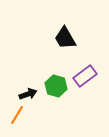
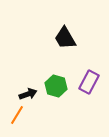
purple rectangle: moved 4 px right, 6 px down; rotated 25 degrees counterclockwise
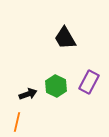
green hexagon: rotated 10 degrees clockwise
orange line: moved 7 px down; rotated 18 degrees counterclockwise
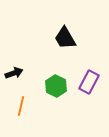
black arrow: moved 14 px left, 21 px up
orange line: moved 4 px right, 16 px up
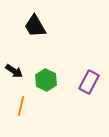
black trapezoid: moved 30 px left, 12 px up
black arrow: moved 2 px up; rotated 54 degrees clockwise
green hexagon: moved 10 px left, 6 px up
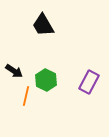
black trapezoid: moved 8 px right, 1 px up
orange line: moved 5 px right, 10 px up
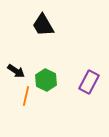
black arrow: moved 2 px right
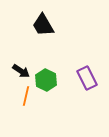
black arrow: moved 5 px right
purple rectangle: moved 2 px left, 4 px up; rotated 55 degrees counterclockwise
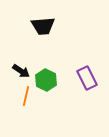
black trapezoid: moved 1 px down; rotated 65 degrees counterclockwise
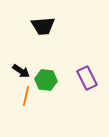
green hexagon: rotated 20 degrees counterclockwise
